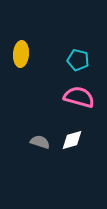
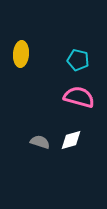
white diamond: moved 1 px left
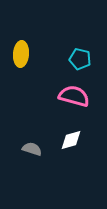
cyan pentagon: moved 2 px right, 1 px up
pink semicircle: moved 5 px left, 1 px up
gray semicircle: moved 8 px left, 7 px down
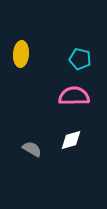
pink semicircle: rotated 16 degrees counterclockwise
gray semicircle: rotated 12 degrees clockwise
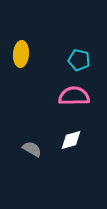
cyan pentagon: moved 1 px left, 1 px down
